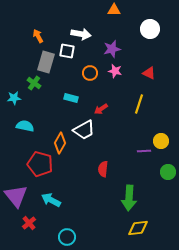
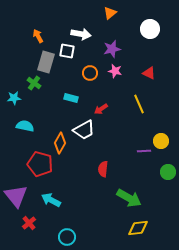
orange triangle: moved 4 px left, 3 px down; rotated 40 degrees counterclockwise
yellow line: rotated 42 degrees counterclockwise
green arrow: rotated 65 degrees counterclockwise
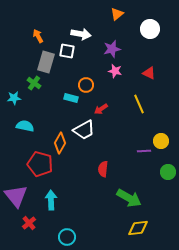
orange triangle: moved 7 px right, 1 px down
orange circle: moved 4 px left, 12 px down
cyan arrow: rotated 60 degrees clockwise
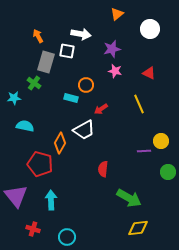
red cross: moved 4 px right, 6 px down; rotated 32 degrees counterclockwise
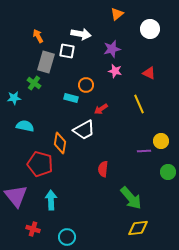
orange diamond: rotated 20 degrees counterclockwise
green arrow: moved 2 px right; rotated 20 degrees clockwise
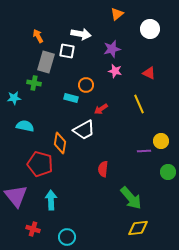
green cross: rotated 24 degrees counterclockwise
